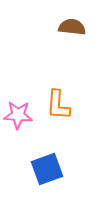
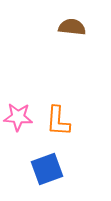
orange L-shape: moved 16 px down
pink star: moved 2 px down
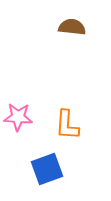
orange L-shape: moved 9 px right, 4 px down
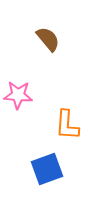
brown semicircle: moved 24 px left, 12 px down; rotated 44 degrees clockwise
pink star: moved 22 px up
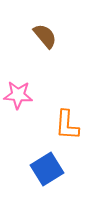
brown semicircle: moved 3 px left, 3 px up
blue square: rotated 12 degrees counterclockwise
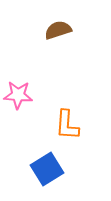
brown semicircle: moved 13 px right, 6 px up; rotated 68 degrees counterclockwise
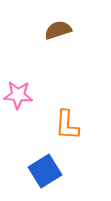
blue square: moved 2 px left, 2 px down
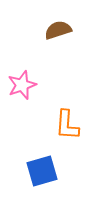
pink star: moved 4 px right, 10 px up; rotated 24 degrees counterclockwise
blue square: moved 3 px left; rotated 16 degrees clockwise
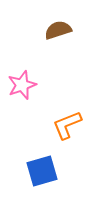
orange L-shape: rotated 64 degrees clockwise
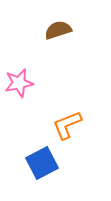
pink star: moved 3 px left, 2 px up; rotated 8 degrees clockwise
blue square: moved 8 px up; rotated 12 degrees counterclockwise
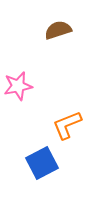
pink star: moved 1 px left, 3 px down
